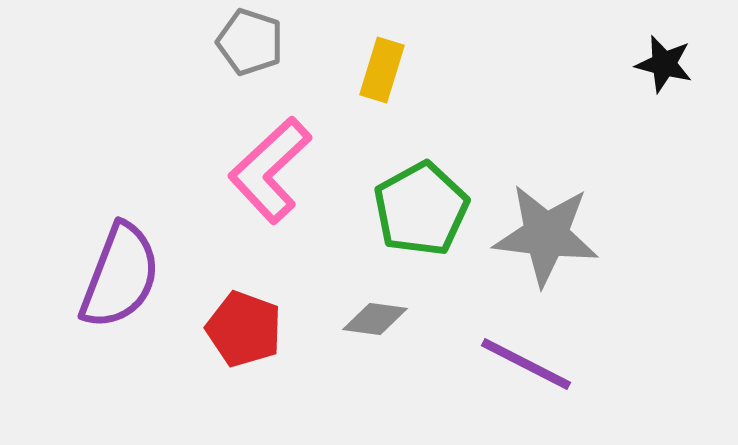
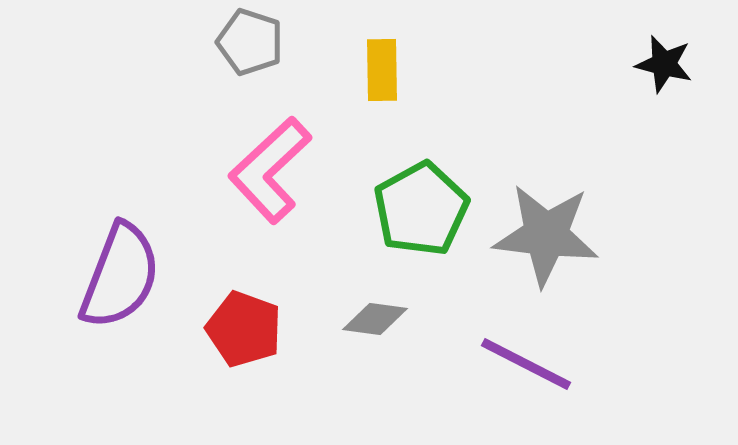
yellow rectangle: rotated 18 degrees counterclockwise
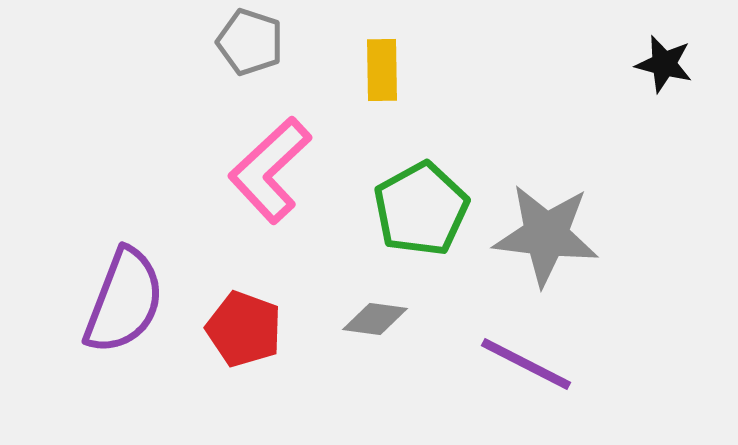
purple semicircle: moved 4 px right, 25 px down
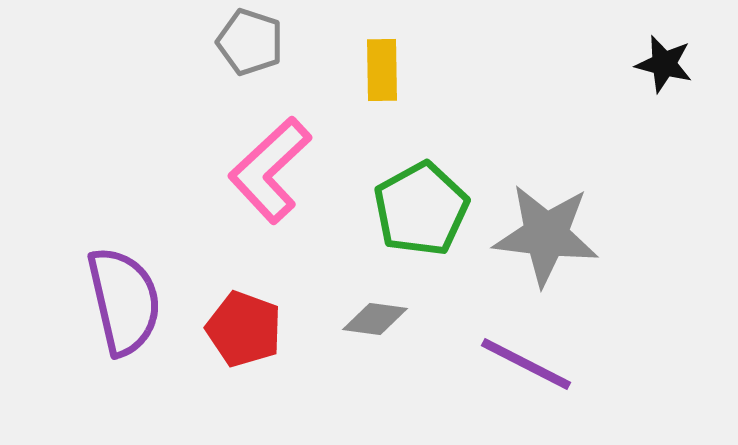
purple semicircle: rotated 34 degrees counterclockwise
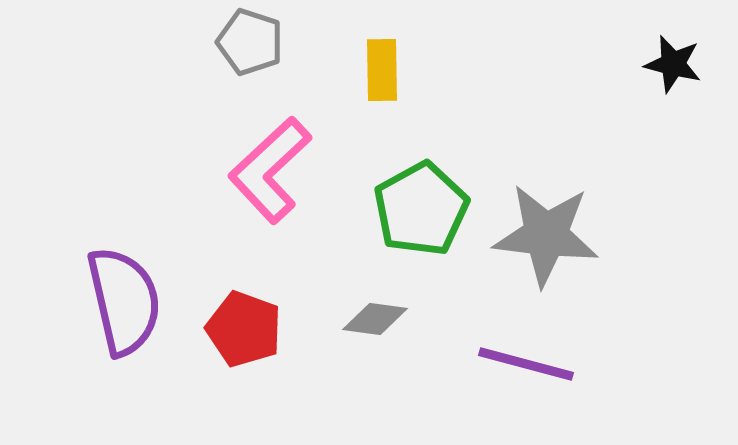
black star: moved 9 px right
purple line: rotated 12 degrees counterclockwise
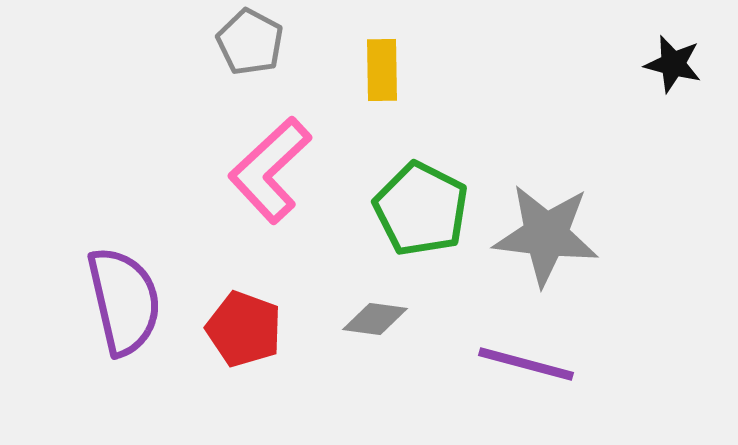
gray pentagon: rotated 10 degrees clockwise
green pentagon: rotated 16 degrees counterclockwise
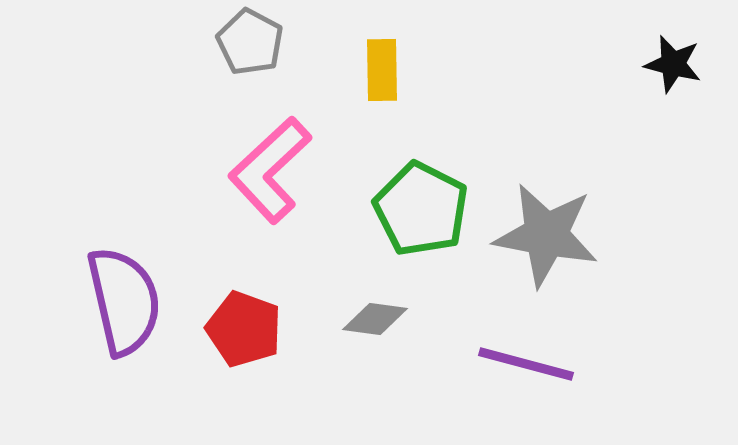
gray star: rotated 4 degrees clockwise
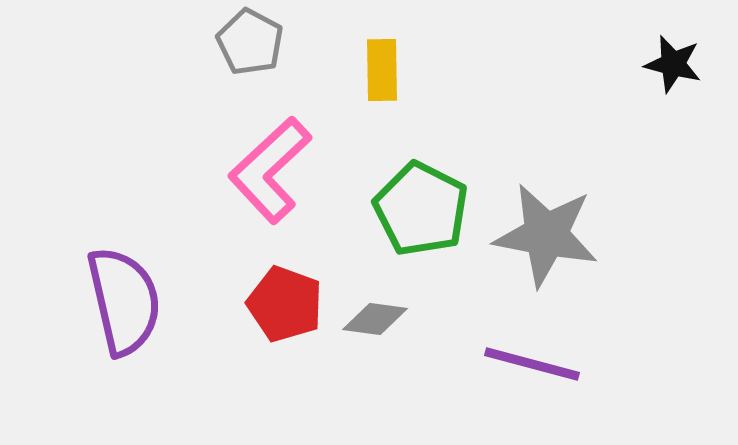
red pentagon: moved 41 px right, 25 px up
purple line: moved 6 px right
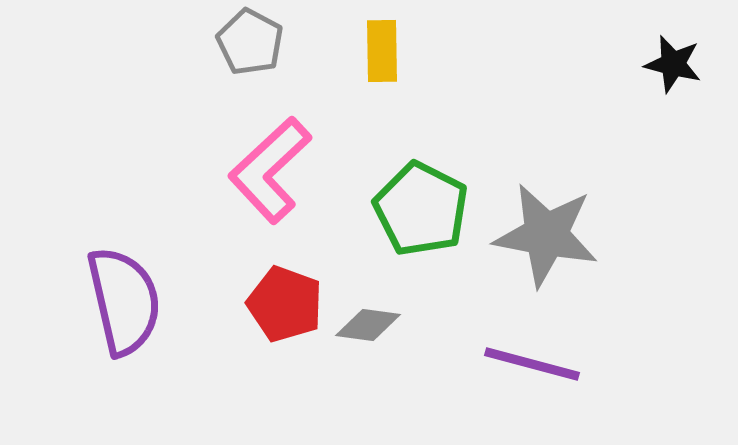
yellow rectangle: moved 19 px up
gray diamond: moved 7 px left, 6 px down
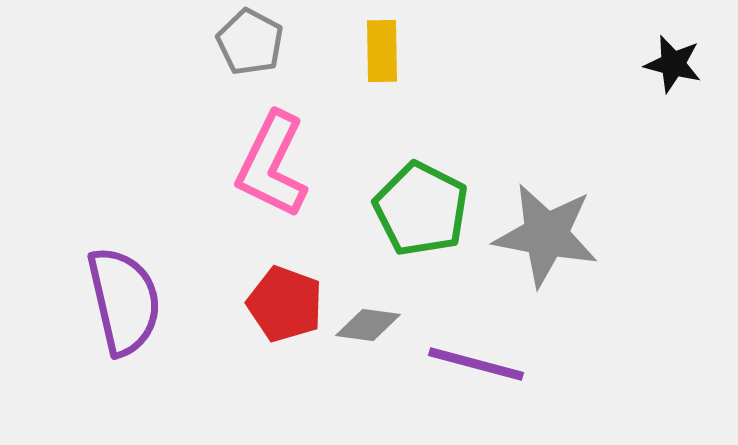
pink L-shape: moved 2 px right, 5 px up; rotated 21 degrees counterclockwise
purple line: moved 56 px left
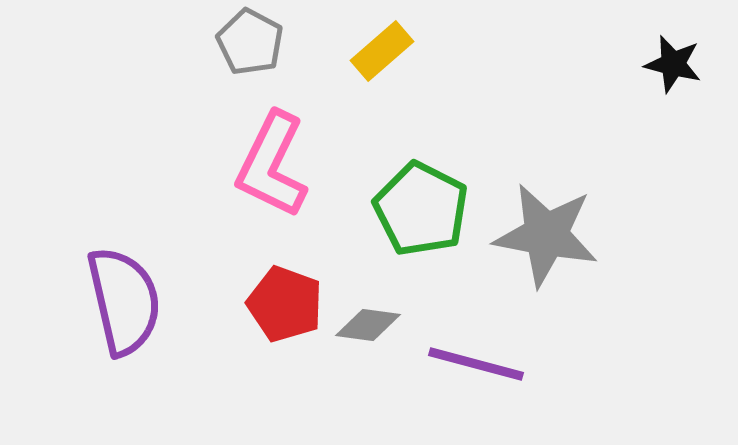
yellow rectangle: rotated 50 degrees clockwise
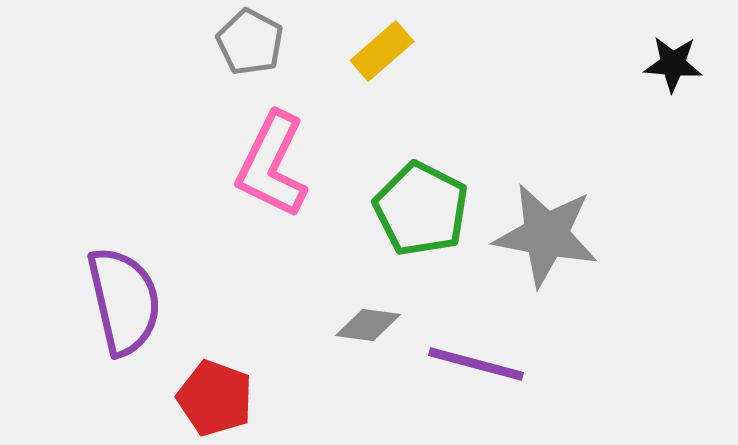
black star: rotated 10 degrees counterclockwise
red pentagon: moved 70 px left, 94 px down
